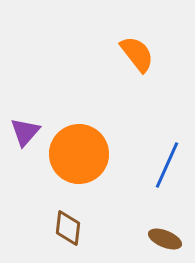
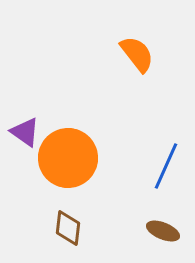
purple triangle: rotated 36 degrees counterclockwise
orange circle: moved 11 px left, 4 px down
blue line: moved 1 px left, 1 px down
brown ellipse: moved 2 px left, 8 px up
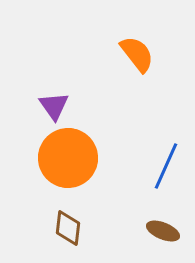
purple triangle: moved 29 px right, 26 px up; rotated 20 degrees clockwise
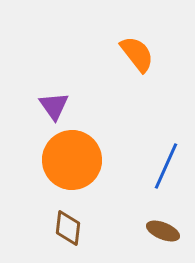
orange circle: moved 4 px right, 2 px down
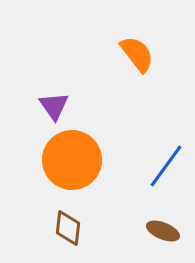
blue line: rotated 12 degrees clockwise
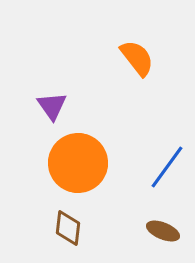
orange semicircle: moved 4 px down
purple triangle: moved 2 px left
orange circle: moved 6 px right, 3 px down
blue line: moved 1 px right, 1 px down
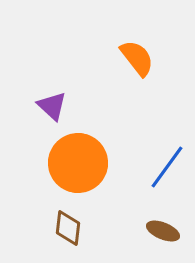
purple triangle: rotated 12 degrees counterclockwise
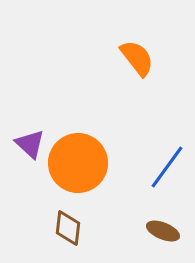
purple triangle: moved 22 px left, 38 px down
